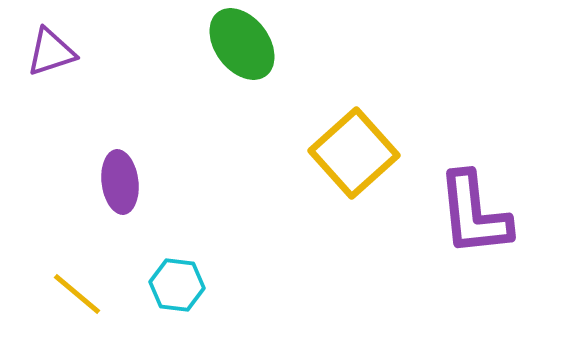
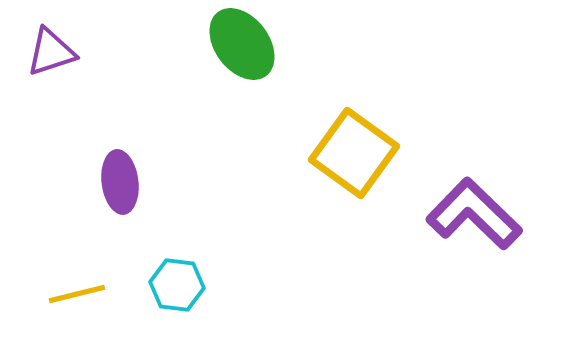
yellow square: rotated 12 degrees counterclockwise
purple L-shape: rotated 140 degrees clockwise
yellow line: rotated 54 degrees counterclockwise
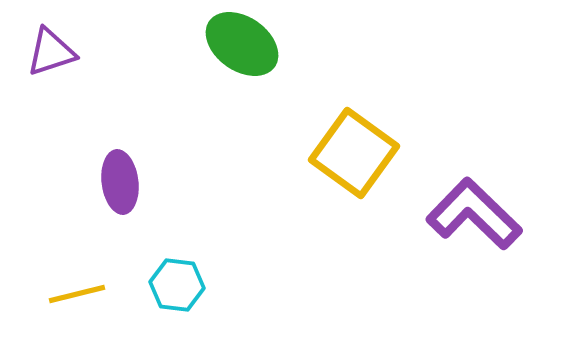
green ellipse: rotated 18 degrees counterclockwise
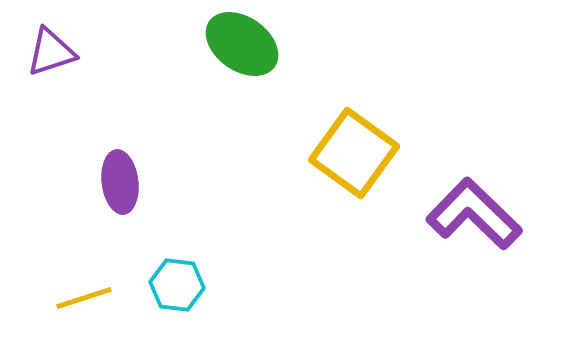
yellow line: moved 7 px right, 4 px down; rotated 4 degrees counterclockwise
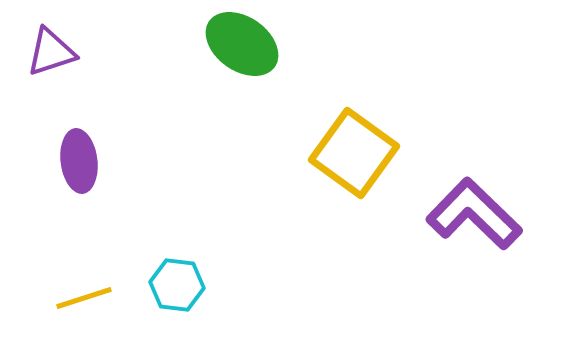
purple ellipse: moved 41 px left, 21 px up
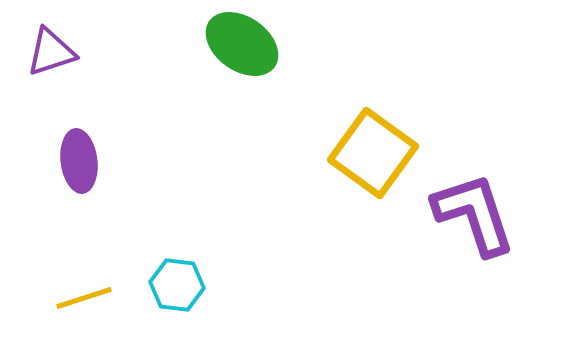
yellow square: moved 19 px right
purple L-shape: rotated 28 degrees clockwise
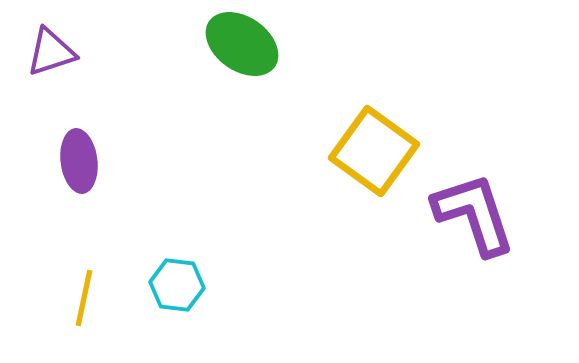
yellow square: moved 1 px right, 2 px up
yellow line: rotated 60 degrees counterclockwise
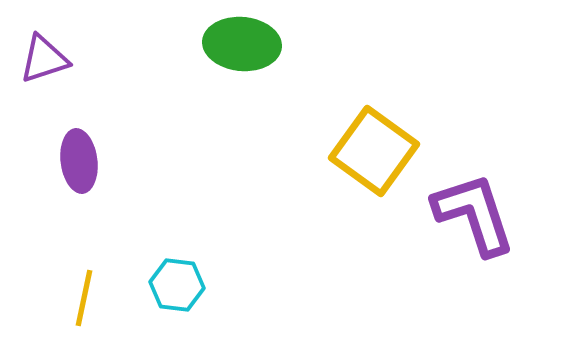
green ellipse: rotated 30 degrees counterclockwise
purple triangle: moved 7 px left, 7 px down
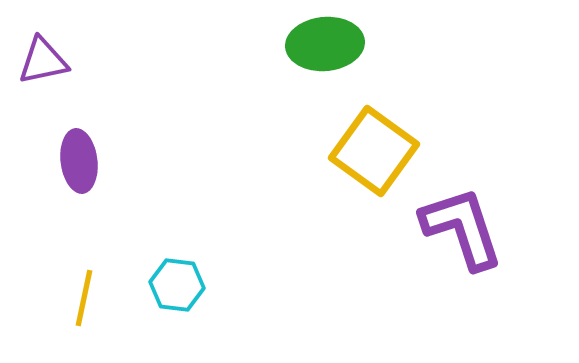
green ellipse: moved 83 px right; rotated 10 degrees counterclockwise
purple triangle: moved 1 px left, 2 px down; rotated 6 degrees clockwise
purple L-shape: moved 12 px left, 14 px down
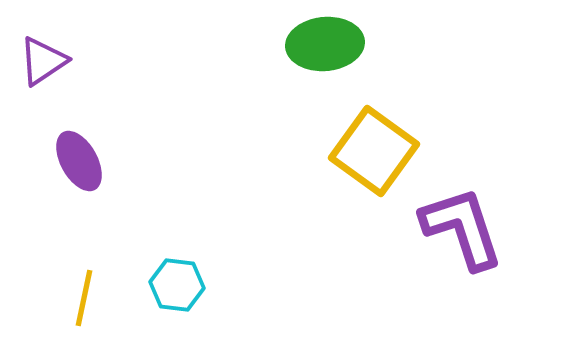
purple triangle: rotated 22 degrees counterclockwise
purple ellipse: rotated 22 degrees counterclockwise
